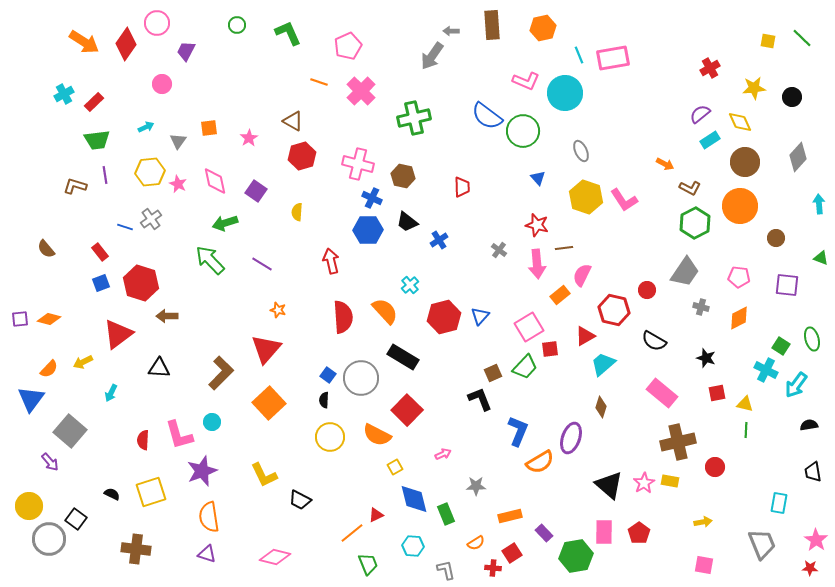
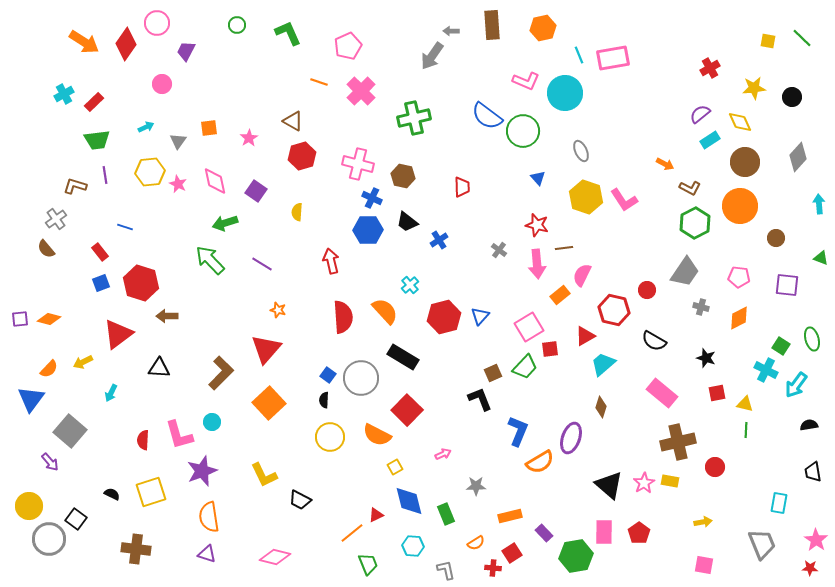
gray cross at (151, 219): moved 95 px left
blue diamond at (414, 499): moved 5 px left, 2 px down
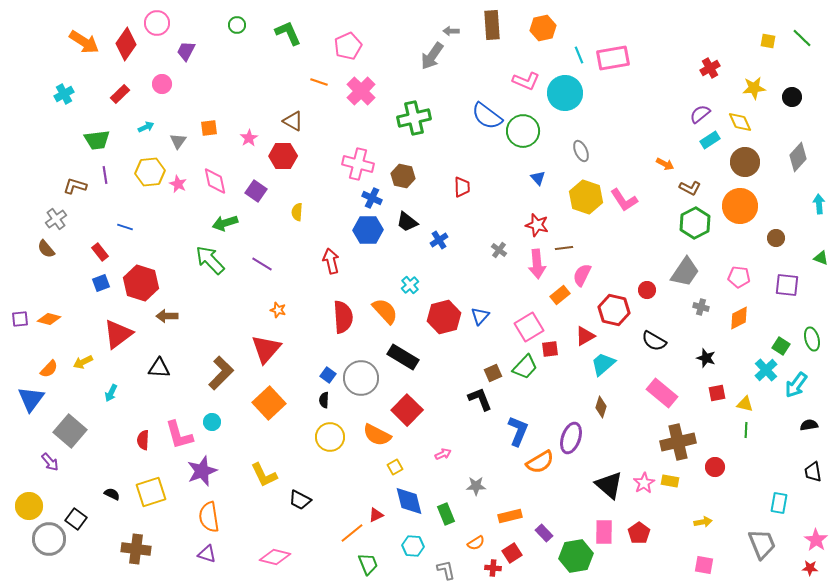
red rectangle at (94, 102): moved 26 px right, 8 px up
red hexagon at (302, 156): moved 19 px left; rotated 16 degrees clockwise
cyan cross at (766, 370): rotated 20 degrees clockwise
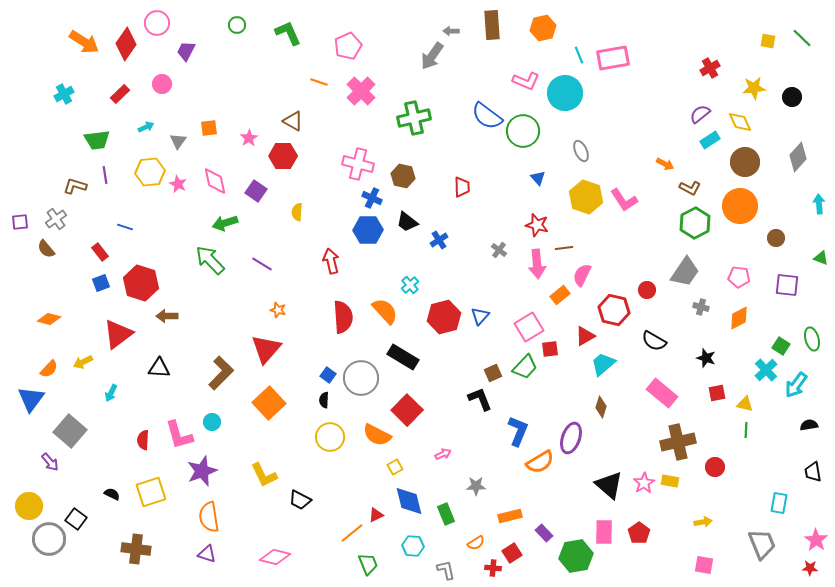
purple square at (20, 319): moved 97 px up
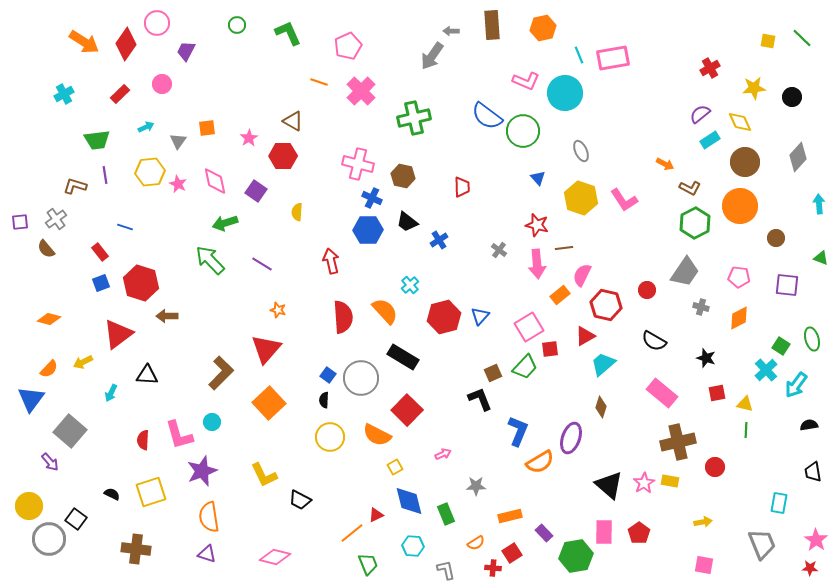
orange square at (209, 128): moved 2 px left
yellow hexagon at (586, 197): moved 5 px left, 1 px down
red hexagon at (614, 310): moved 8 px left, 5 px up
black triangle at (159, 368): moved 12 px left, 7 px down
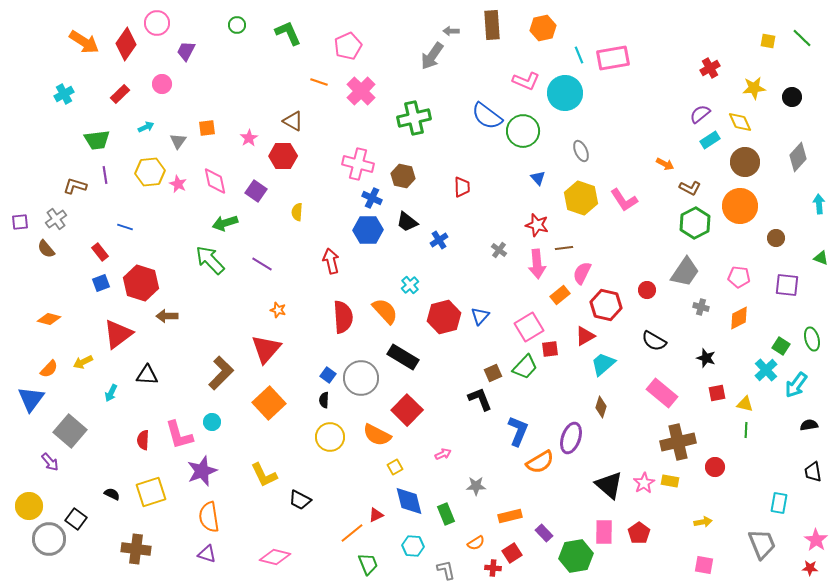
pink semicircle at (582, 275): moved 2 px up
